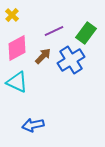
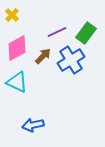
purple line: moved 3 px right, 1 px down
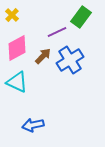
green rectangle: moved 5 px left, 16 px up
blue cross: moved 1 px left
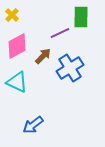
green rectangle: rotated 35 degrees counterclockwise
purple line: moved 3 px right, 1 px down
pink diamond: moved 2 px up
blue cross: moved 8 px down
blue arrow: rotated 25 degrees counterclockwise
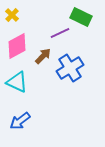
green rectangle: rotated 65 degrees counterclockwise
blue arrow: moved 13 px left, 4 px up
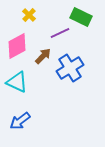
yellow cross: moved 17 px right
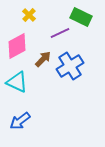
brown arrow: moved 3 px down
blue cross: moved 2 px up
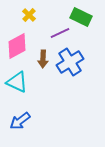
brown arrow: rotated 138 degrees clockwise
blue cross: moved 4 px up
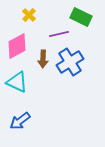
purple line: moved 1 px left, 1 px down; rotated 12 degrees clockwise
